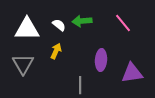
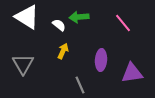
green arrow: moved 3 px left, 4 px up
white triangle: moved 12 px up; rotated 32 degrees clockwise
yellow arrow: moved 7 px right
gray line: rotated 24 degrees counterclockwise
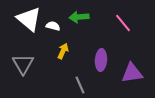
white triangle: moved 2 px right, 2 px down; rotated 8 degrees clockwise
white semicircle: moved 6 px left, 1 px down; rotated 24 degrees counterclockwise
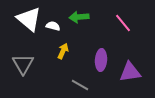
purple triangle: moved 2 px left, 1 px up
gray line: rotated 36 degrees counterclockwise
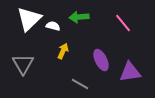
white triangle: rotated 36 degrees clockwise
purple ellipse: rotated 30 degrees counterclockwise
gray line: moved 1 px up
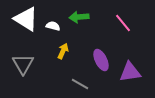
white triangle: moved 3 px left; rotated 44 degrees counterclockwise
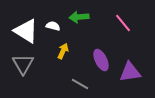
white triangle: moved 12 px down
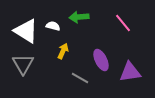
gray line: moved 6 px up
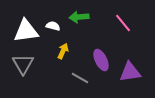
white triangle: rotated 40 degrees counterclockwise
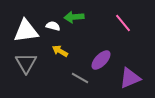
green arrow: moved 5 px left
yellow arrow: moved 3 px left; rotated 84 degrees counterclockwise
purple ellipse: rotated 70 degrees clockwise
gray triangle: moved 3 px right, 1 px up
purple triangle: moved 6 px down; rotated 15 degrees counterclockwise
